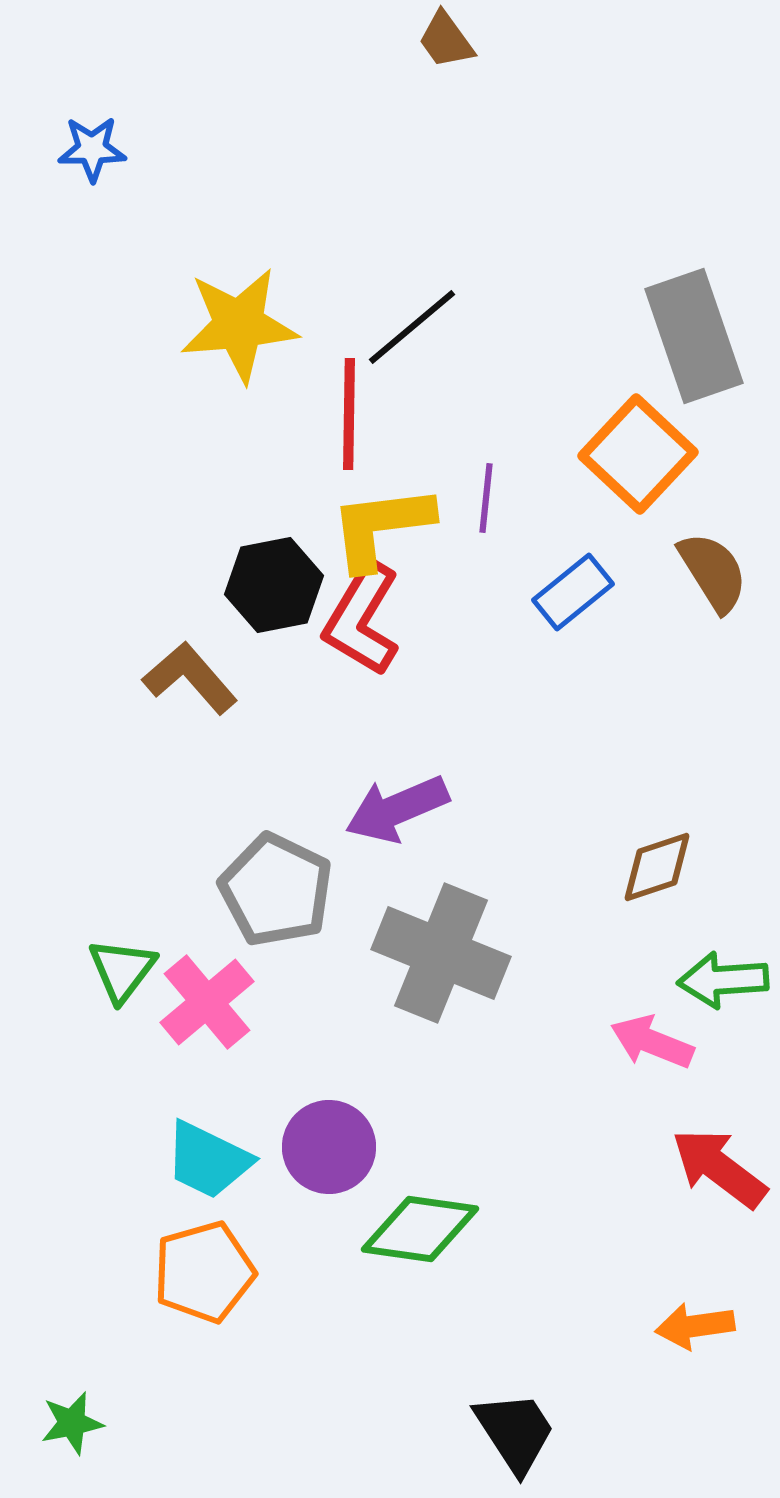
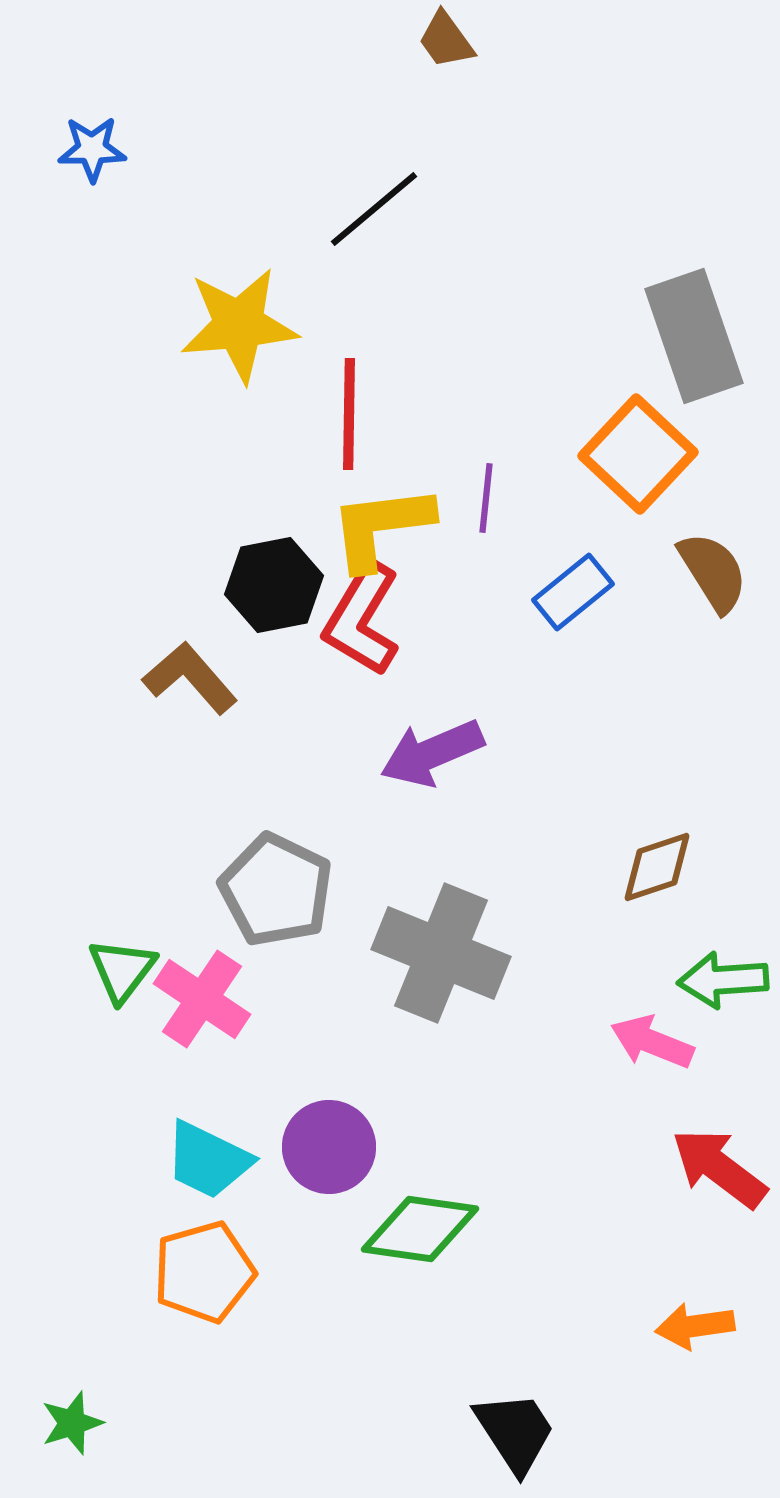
black line: moved 38 px left, 118 px up
purple arrow: moved 35 px right, 56 px up
pink cross: moved 5 px left, 3 px up; rotated 16 degrees counterclockwise
green star: rotated 6 degrees counterclockwise
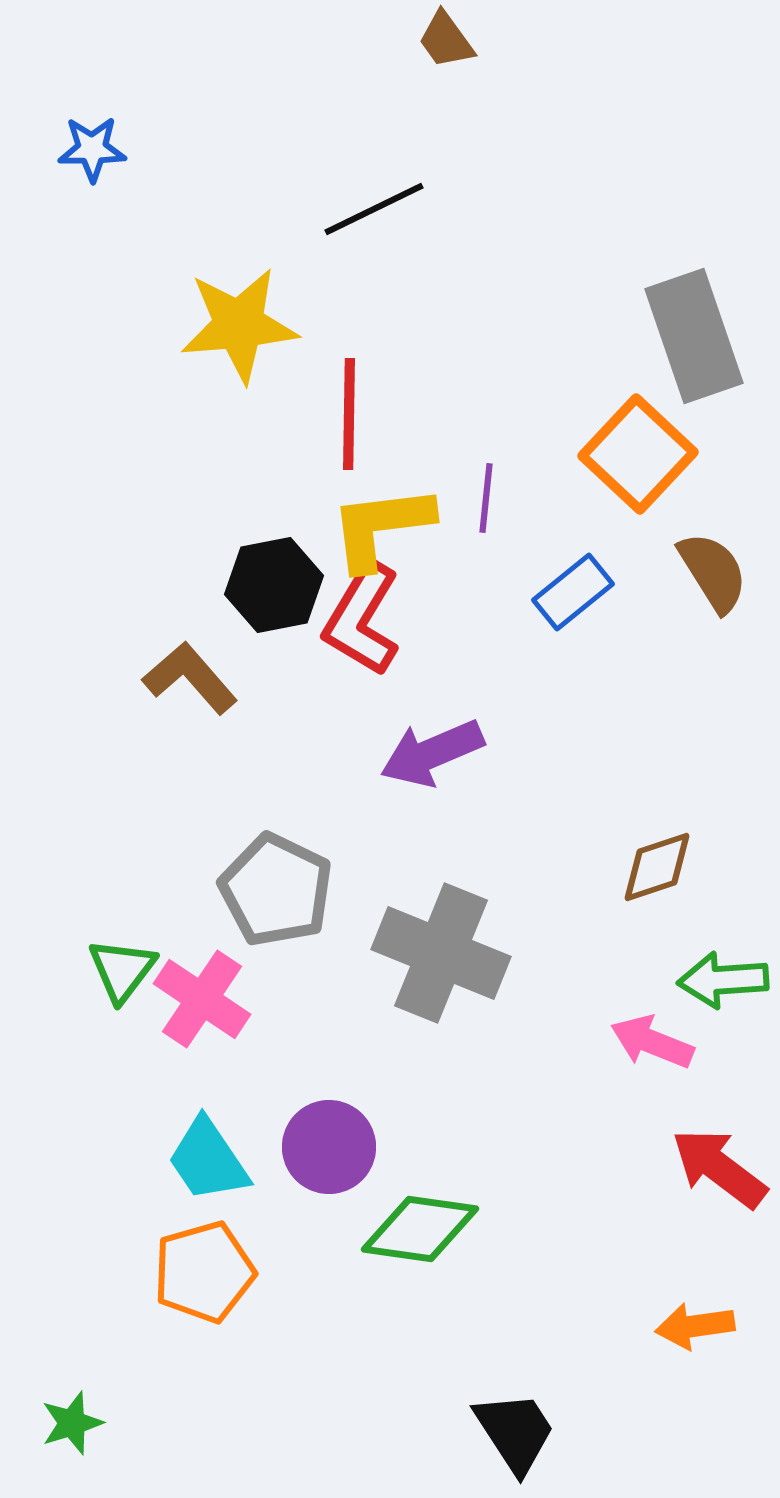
black line: rotated 14 degrees clockwise
cyan trapezoid: rotated 30 degrees clockwise
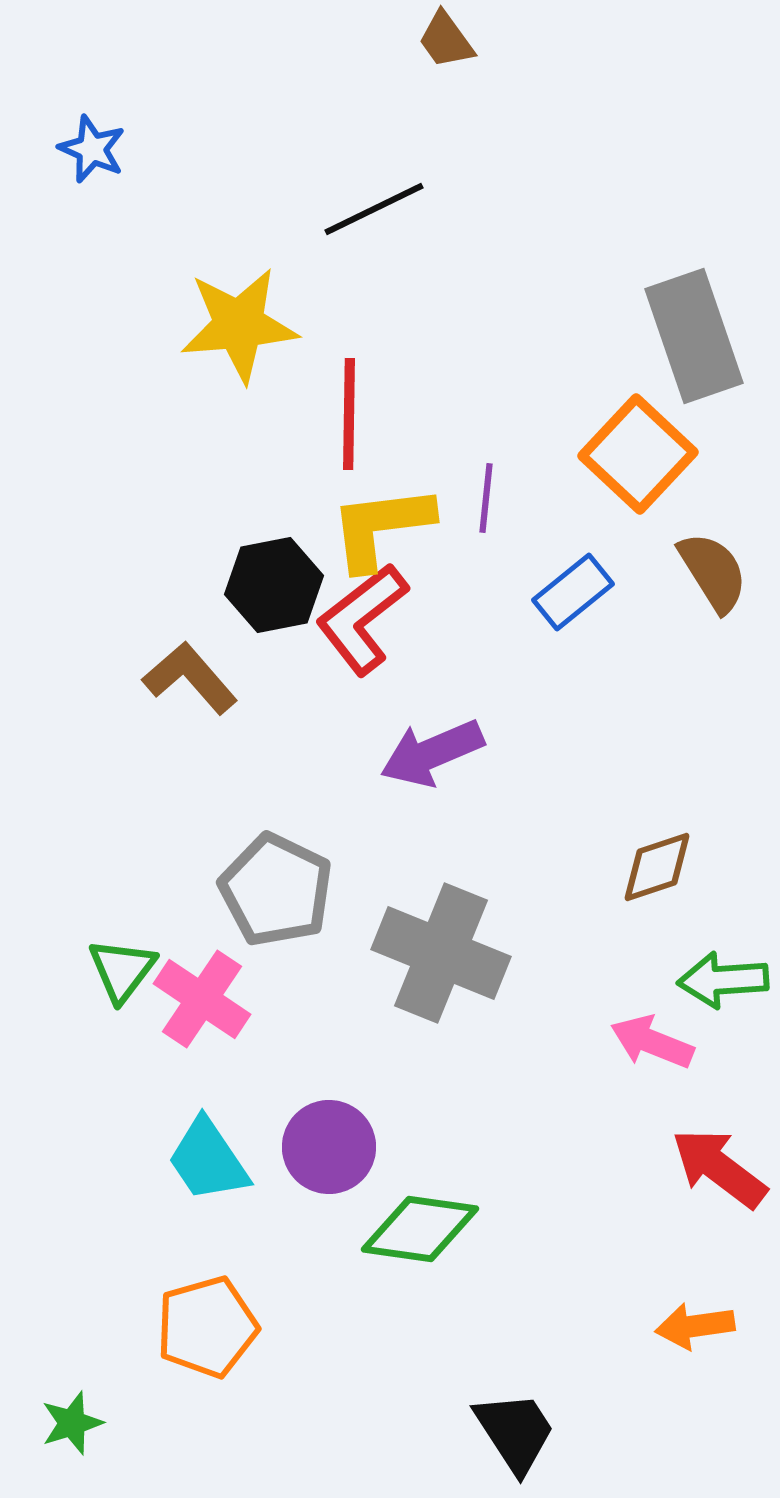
blue star: rotated 24 degrees clockwise
red L-shape: rotated 21 degrees clockwise
orange pentagon: moved 3 px right, 55 px down
